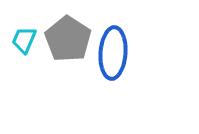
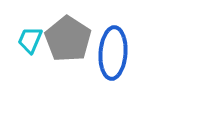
cyan trapezoid: moved 6 px right
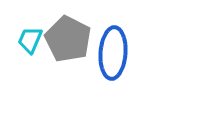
gray pentagon: rotated 6 degrees counterclockwise
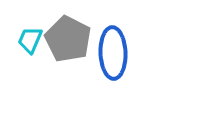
blue ellipse: rotated 6 degrees counterclockwise
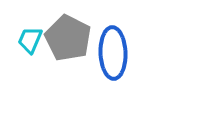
gray pentagon: moved 1 px up
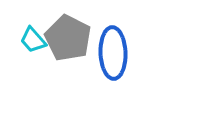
cyan trapezoid: moved 3 px right; rotated 64 degrees counterclockwise
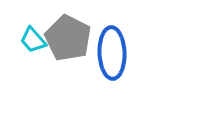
blue ellipse: moved 1 px left
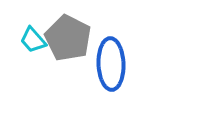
blue ellipse: moved 1 px left, 11 px down
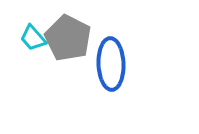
cyan trapezoid: moved 2 px up
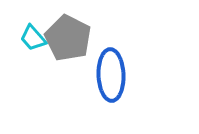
blue ellipse: moved 11 px down
